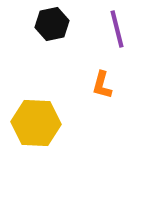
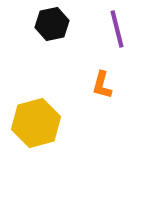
yellow hexagon: rotated 18 degrees counterclockwise
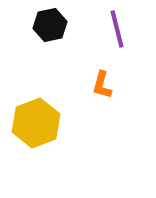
black hexagon: moved 2 px left, 1 px down
yellow hexagon: rotated 6 degrees counterclockwise
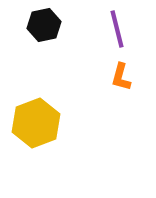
black hexagon: moved 6 px left
orange L-shape: moved 19 px right, 8 px up
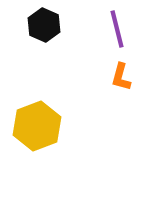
black hexagon: rotated 24 degrees counterclockwise
yellow hexagon: moved 1 px right, 3 px down
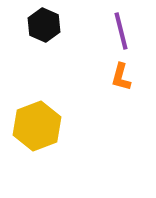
purple line: moved 4 px right, 2 px down
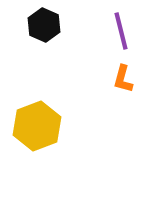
orange L-shape: moved 2 px right, 2 px down
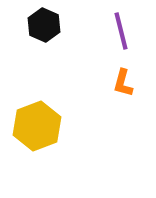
orange L-shape: moved 4 px down
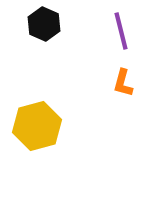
black hexagon: moved 1 px up
yellow hexagon: rotated 6 degrees clockwise
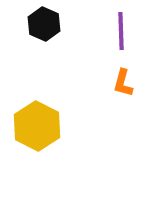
purple line: rotated 12 degrees clockwise
yellow hexagon: rotated 18 degrees counterclockwise
